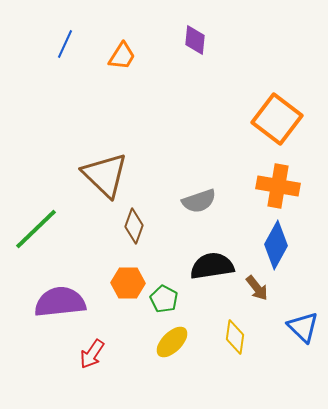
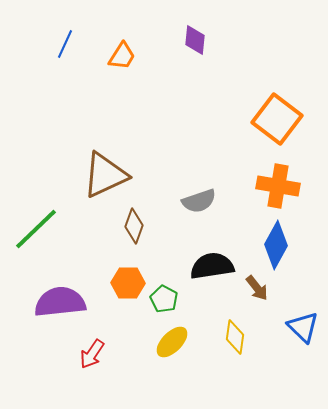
brown triangle: rotated 51 degrees clockwise
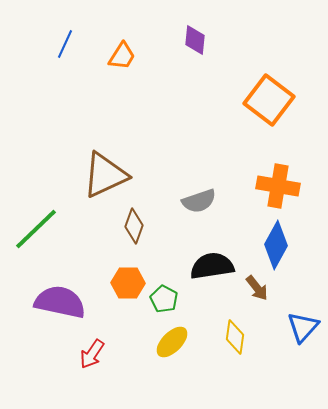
orange square: moved 8 px left, 19 px up
purple semicircle: rotated 18 degrees clockwise
blue triangle: rotated 28 degrees clockwise
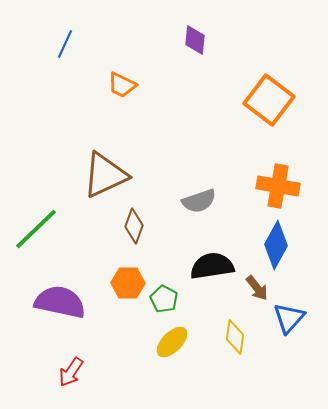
orange trapezoid: moved 29 px down; rotated 84 degrees clockwise
blue triangle: moved 14 px left, 9 px up
red arrow: moved 21 px left, 18 px down
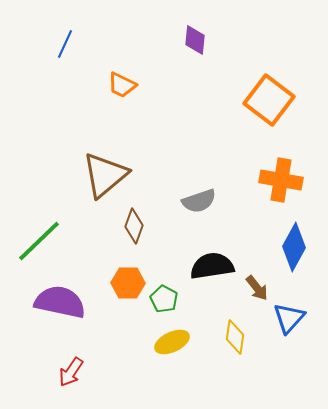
brown triangle: rotated 15 degrees counterclockwise
orange cross: moved 3 px right, 6 px up
green line: moved 3 px right, 12 px down
blue diamond: moved 18 px right, 2 px down
yellow ellipse: rotated 20 degrees clockwise
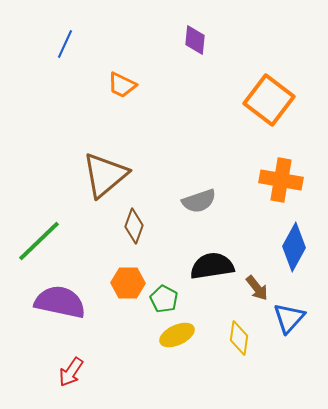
yellow diamond: moved 4 px right, 1 px down
yellow ellipse: moved 5 px right, 7 px up
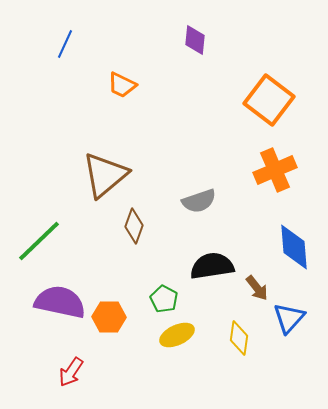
orange cross: moved 6 px left, 10 px up; rotated 33 degrees counterclockwise
blue diamond: rotated 33 degrees counterclockwise
orange hexagon: moved 19 px left, 34 px down
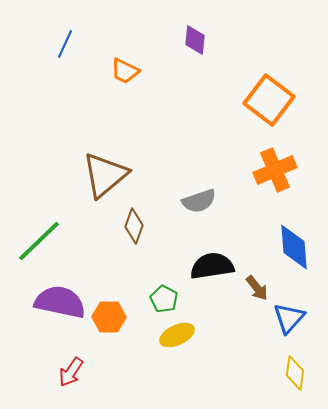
orange trapezoid: moved 3 px right, 14 px up
yellow diamond: moved 56 px right, 35 px down
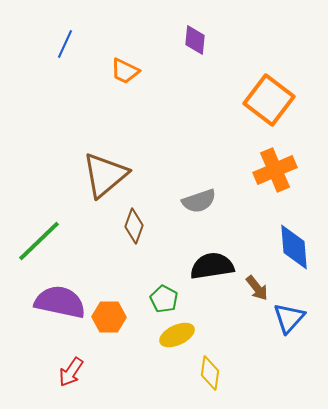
yellow diamond: moved 85 px left
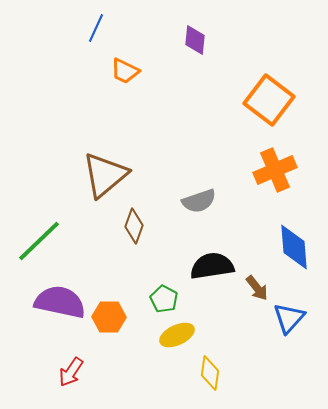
blue line: moved 31 px right, 16 px up
